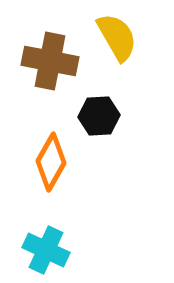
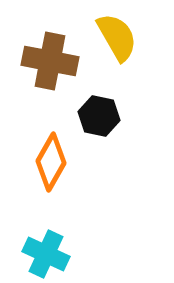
black hexagon: rotated 15 degrees clockwise
cyan cross: moved 4 px down
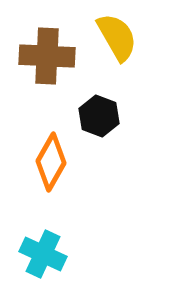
brown cross: moved 3 px left, 5 px up; rotated 8 degrees counterclockwise
black hexagon: rotated 9 degrees clockwise
cyan cross: moved 3 px left
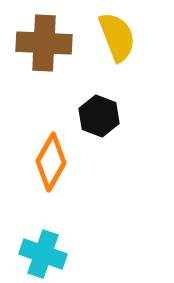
yellow semicircle: rotated 9 degrees clockwise
brown cross: moved 3 px left, 13 px up
cyan cross: rotated 6 degrees counterclockwise
